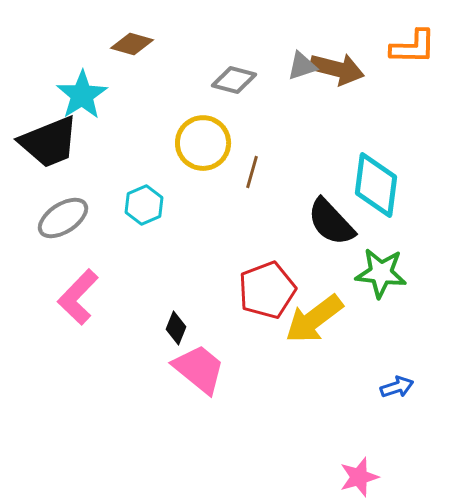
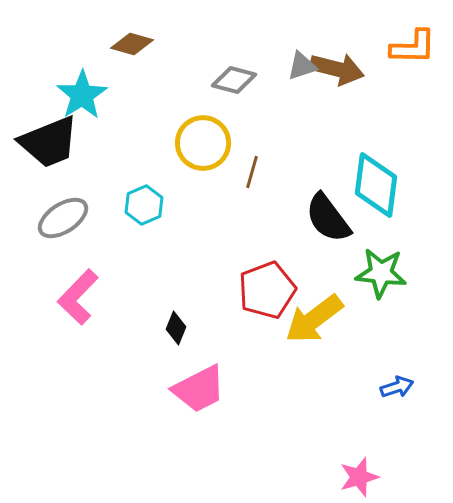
black semicircle: moved 3 px left, 4 px up; rotated 6 degrees clockwise
pink trapezoid: moved 20 px down; rotated 114 degrees clockwise
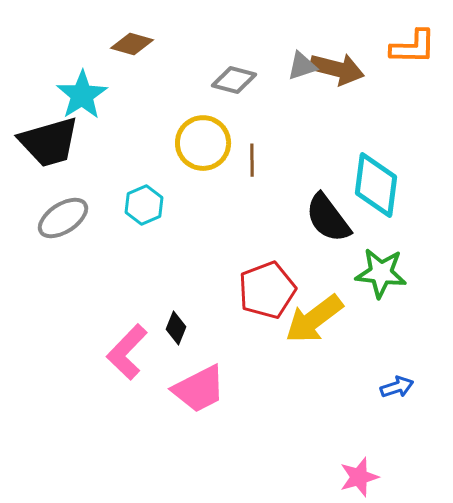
black trapezoid: rotated 6 degrees clockwise
brown line: moved 12 px up; rotated 16 degrees counterclockwise
pink L-shape: moved 49 px right, 55 px down
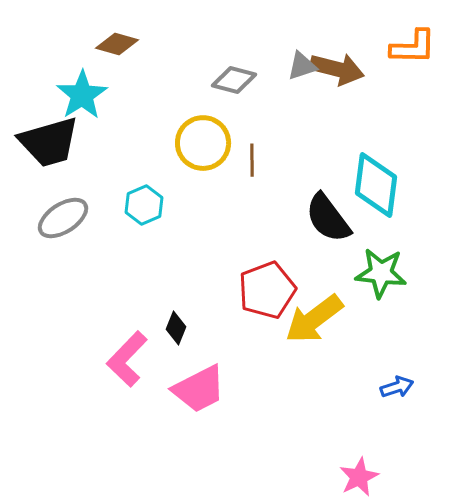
brown diamond: moved 15 px left
pink L-shape: moved 7 px down
pink star: rotated 9 degrees counterclockwise
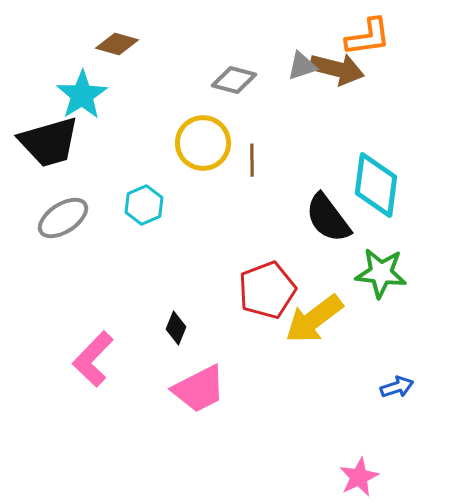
orange L-shape: moved 45 px left, 10 px up; rotated 9 degrees counterclockwise
pink L-shape: moved 34 px left
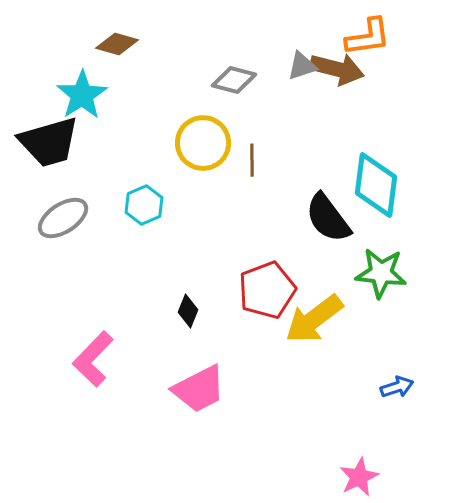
black diamond: moved 12 px right, 17 px up
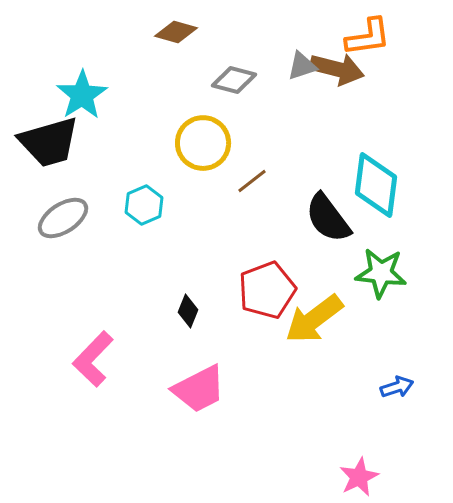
brown diamond: moved 59 px right, 12 px up
brown line: moved 21 px down; rotated 52 degrees clockwise
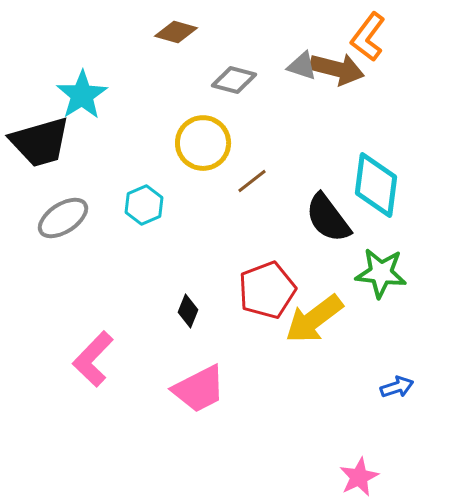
orange L-shape: rotated 135 degrees clockwise
gray triangle: rotated 36 degrees clockwise
black trapezoid: moved 9 px left
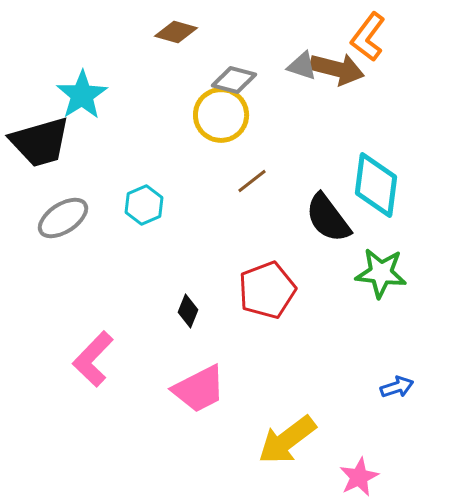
yellow circle: moved 18 px right, 28 px up
yellow arrow: moved 27 px left, 121 px down
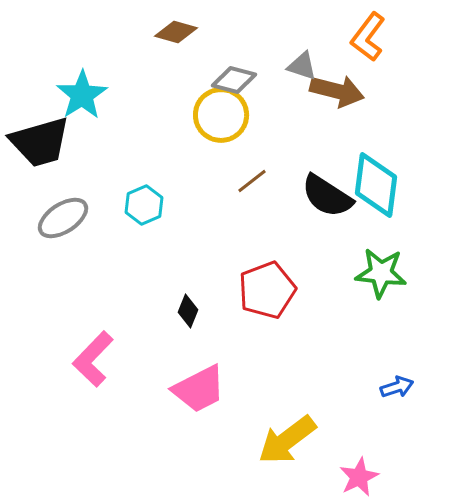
brown arrow: moved 22 px down
black semicircle: moved 1 px left, 22 px up; rotated 20 degrees counterclockwise
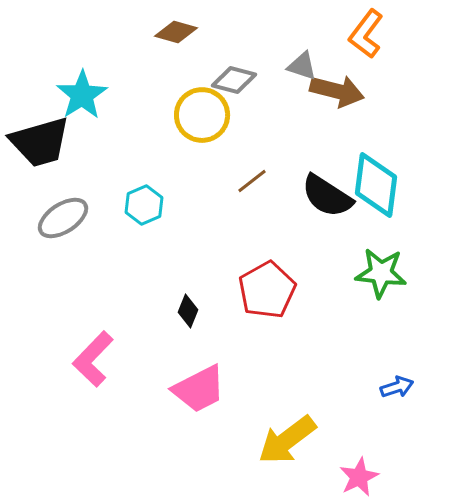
orange L-shape: moved 2 px left, 3 px up
yellow circle: moved 19 px left
red pentagon: rotated 8 degrees counterclockwise
